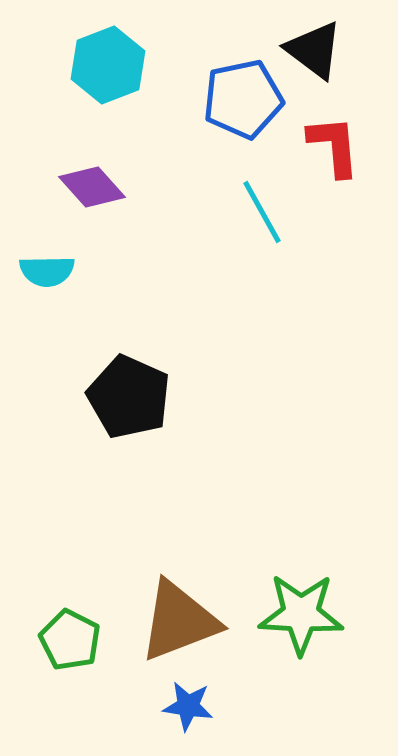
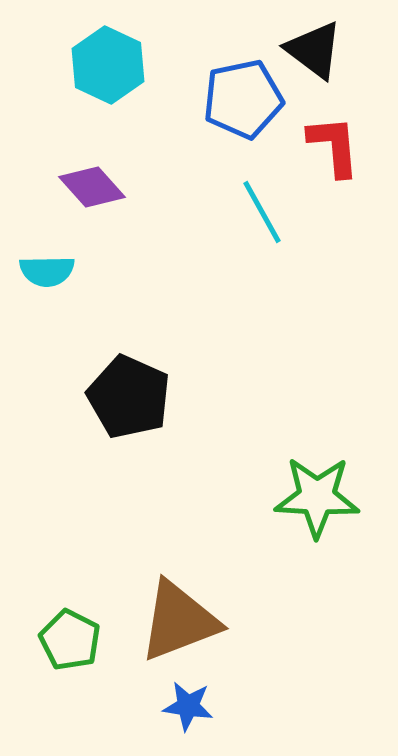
cyan hexagon: rotated 14 degrees counterclockwise
green star: moved 16 px right, 117 px up
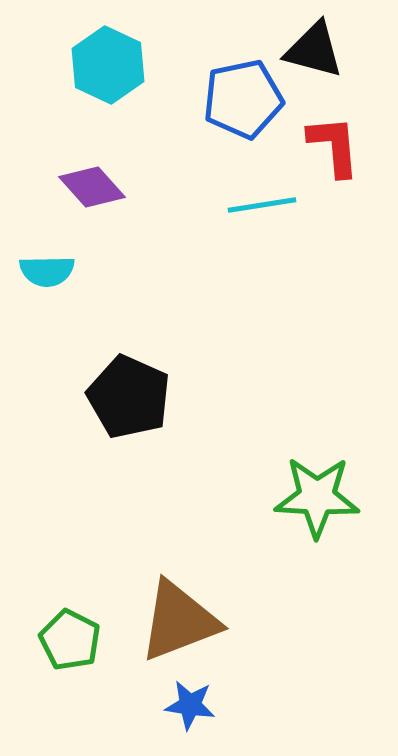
black triangle: rotated 22 degrees counterclockwise
cyan line: moved 7 px up; rotated 70 degrees counterclockwise
blue star: moved 2 px right, 1 px up
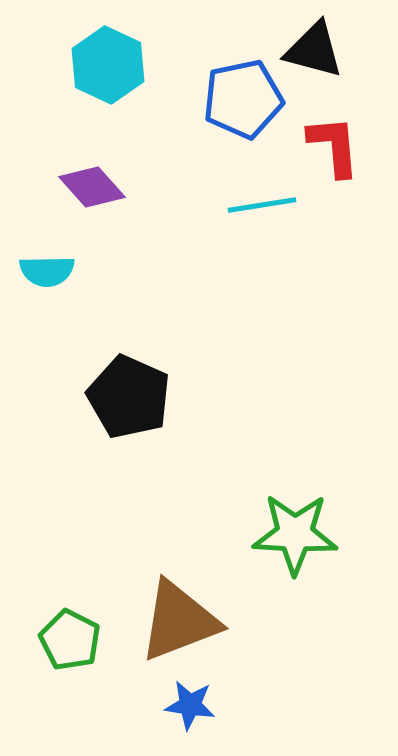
green star: moved 22 px left, 37 px down
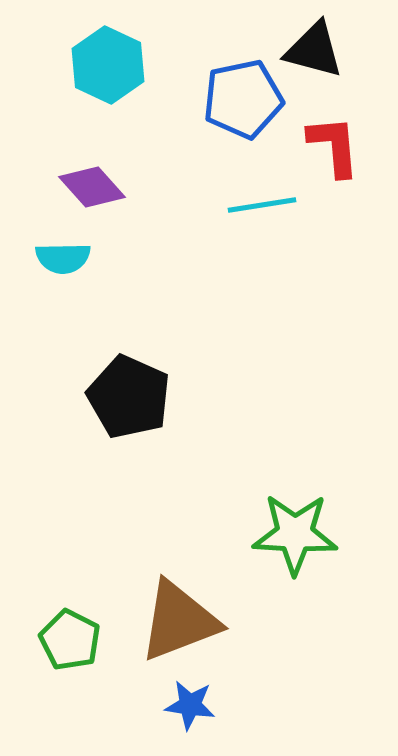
cyan semicircle: moved 16 px right, 13 px up
